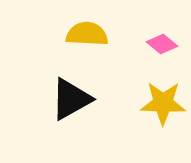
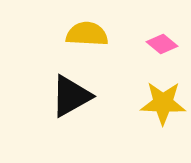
black triangle: moved 3 px up
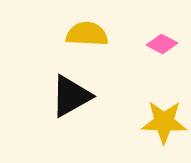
pink diamond: rotated 12 degrees counterclockwise
yellow star: moved 1 px right, 19 px down
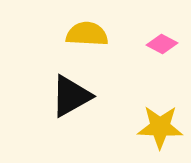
yellow star: moved 4 px left, 5 px down
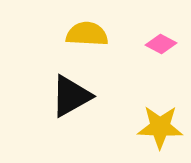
pink diamond: moved 1 px left
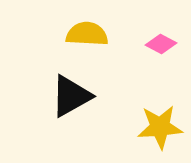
yellow star: rotated 6 degrees counterclockwise
